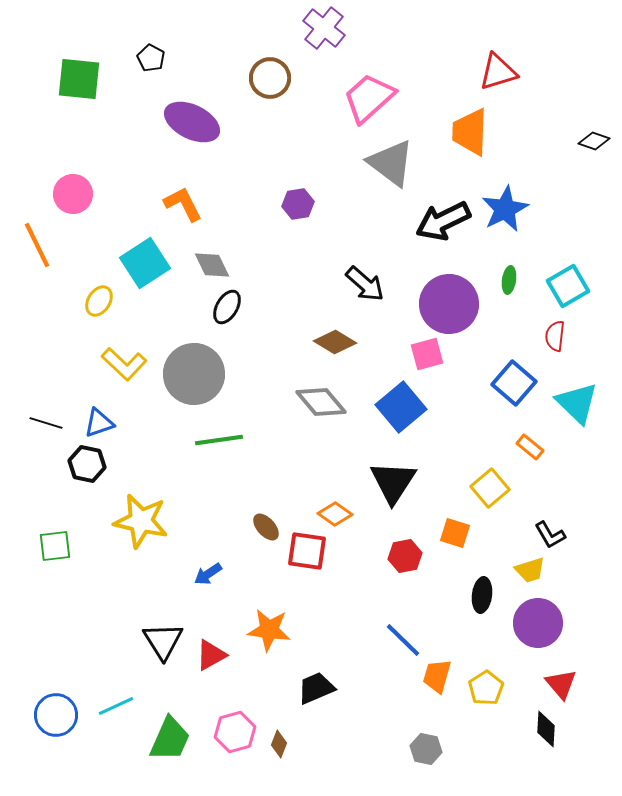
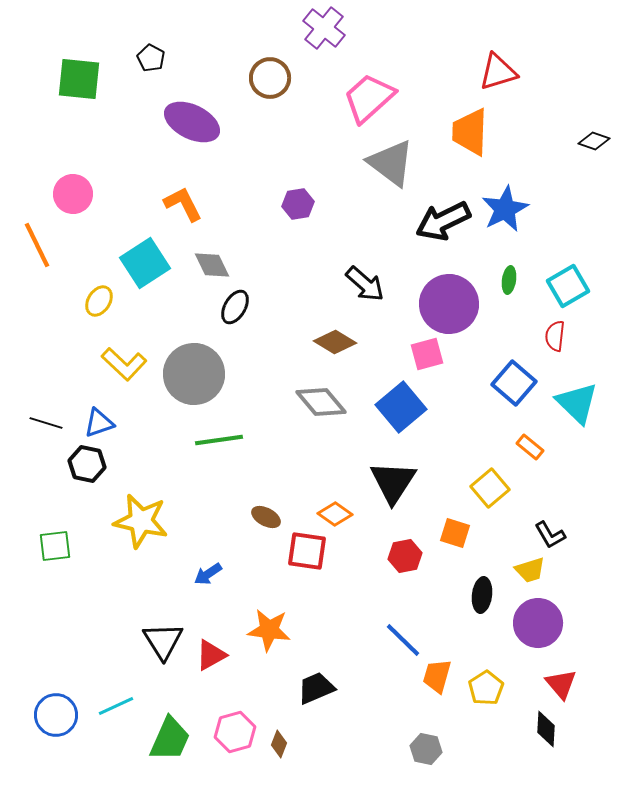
black ellipse at (227, 307): moved 8 px right
brown ellipse at (266, 527): moved 10 px up; rotated 20 degrees counterclockwise
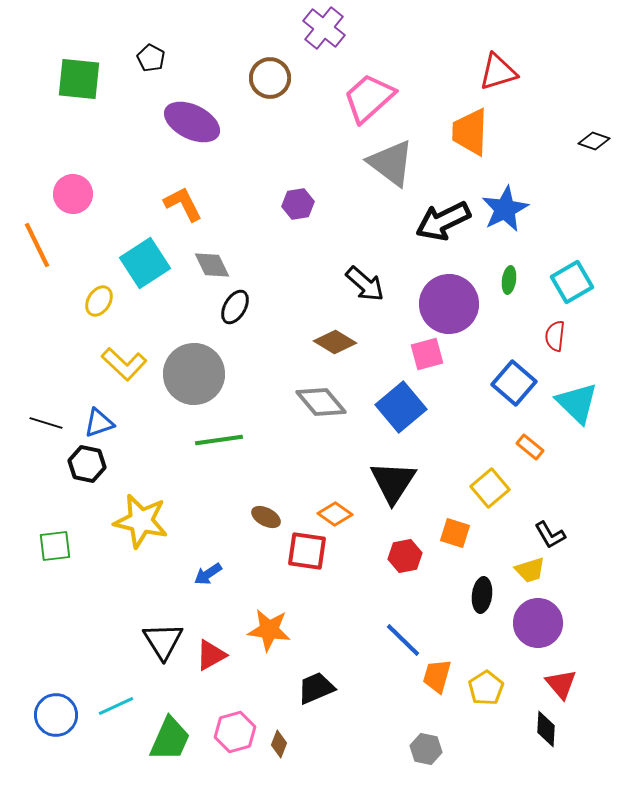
cyan square at (568, 286): moved 4 px right, 4 px up
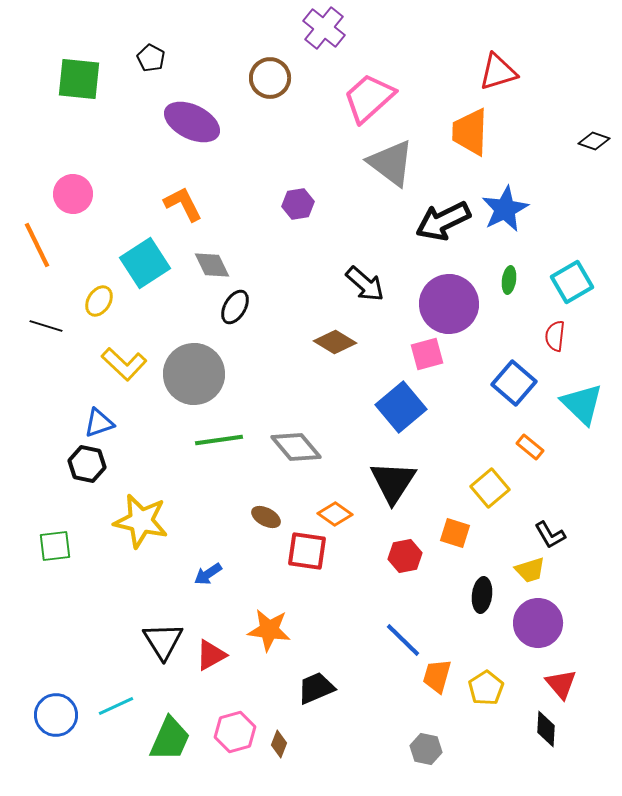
gray diamond at (321, 402): moved 25 px left, 45 px down
cyan triangle at (577, 403): moved 5 px right, 1 px down
black line at (46, 423): moved 97 px up
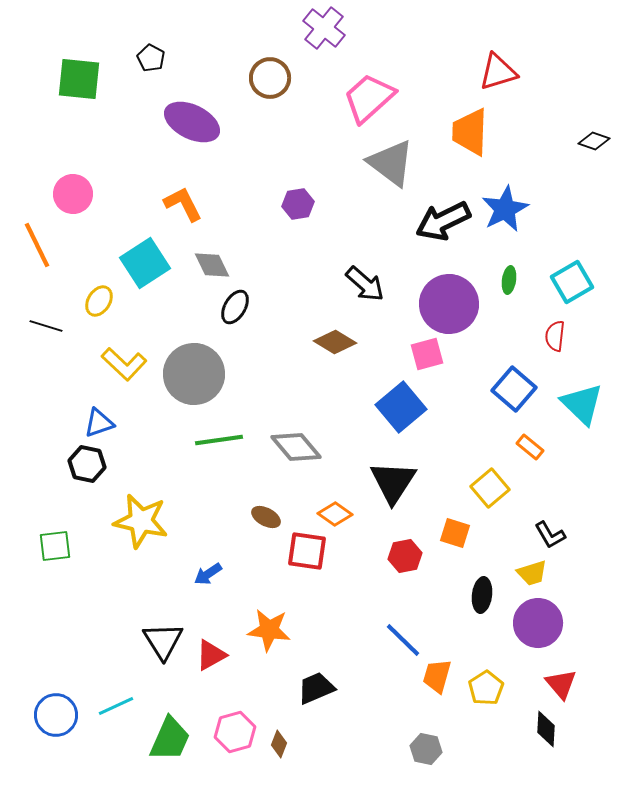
blue square at (514, 383): moved 6 px down
yellow trapezoid at (530, 570): moved 2 px right, 3 px down
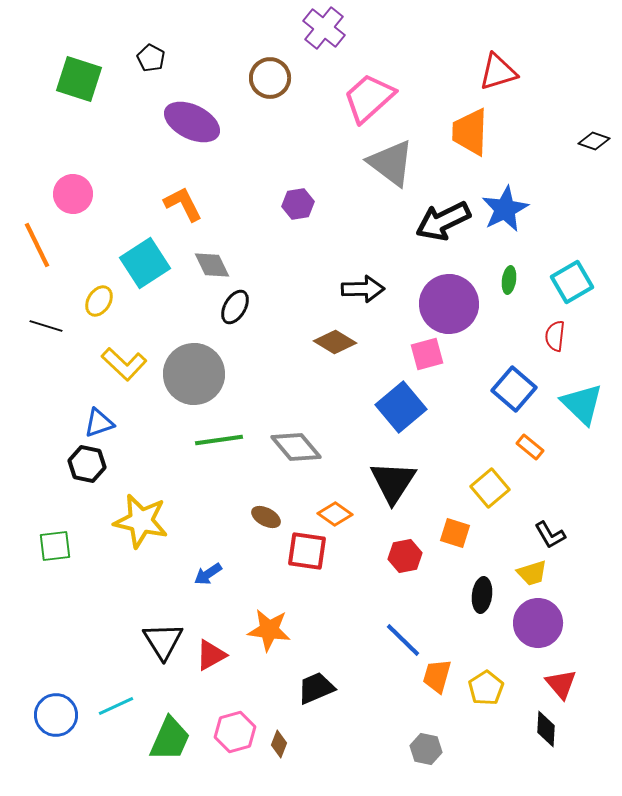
green square at (79, 79): rotated 12 degrees clockwise
black arrow at (365, 284): moved 2 px left, 5 px down; rotated 42 degrees counterclockwise
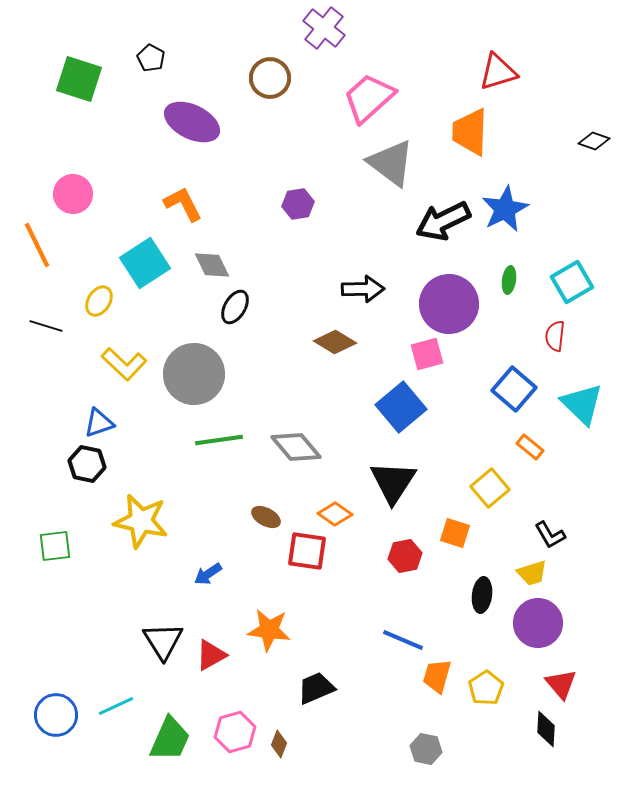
blue line at (403, 640): rotated 21 degrees counterclockwise
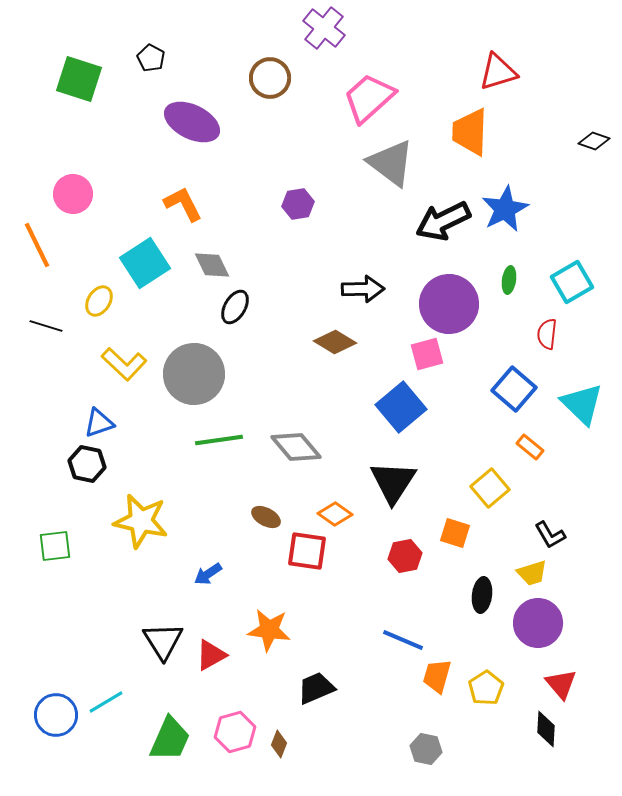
red semicircle at (555, 336): moved 8 px left, 2 px up
cyan line at (116, 706): moved 10 px left, 4 px up; rotated 6 degrees counterclockwise
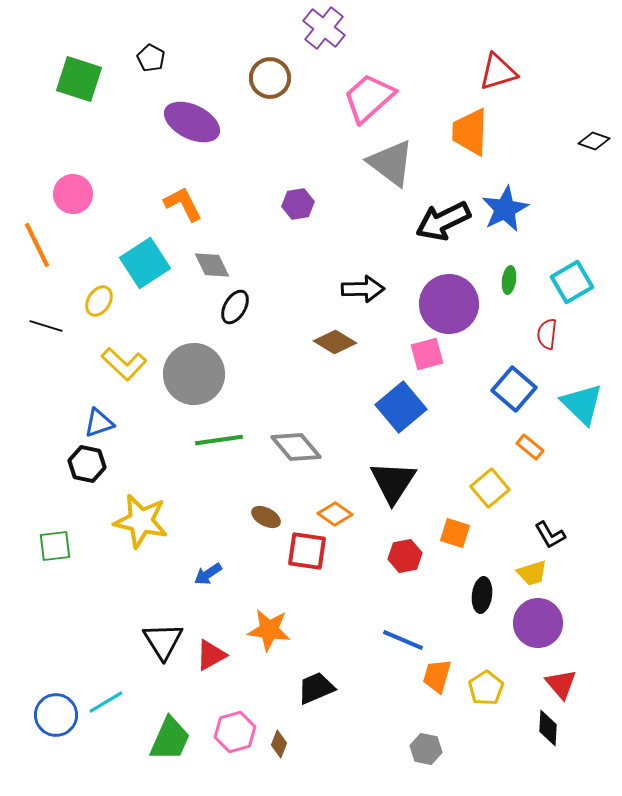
black diamond at (546, 729): moved 2 px right, 1 px up
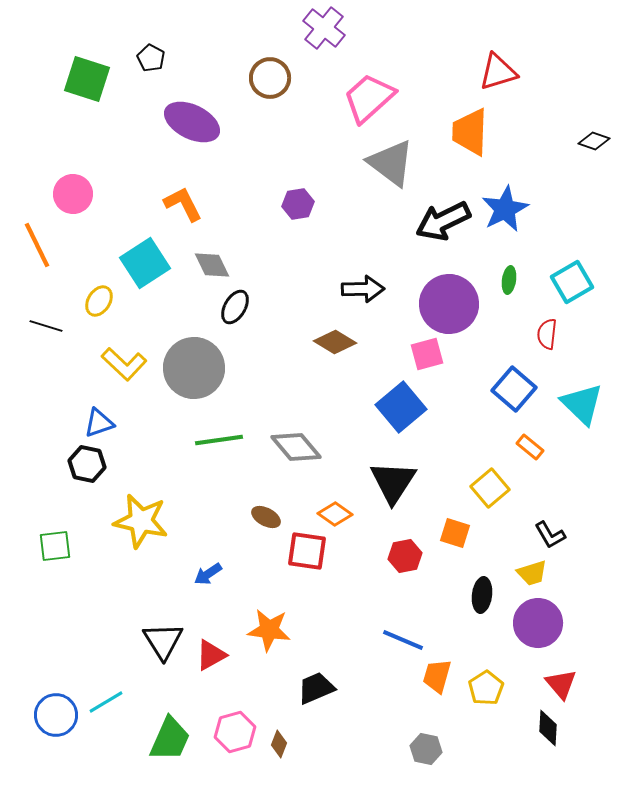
green square at (79, 79): moved 8 px right
gray circle at (194, 374): moved 6 px up
